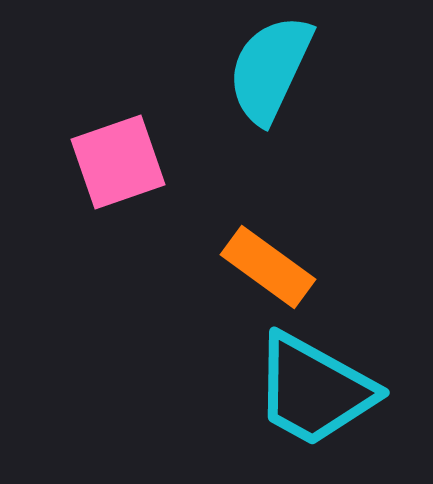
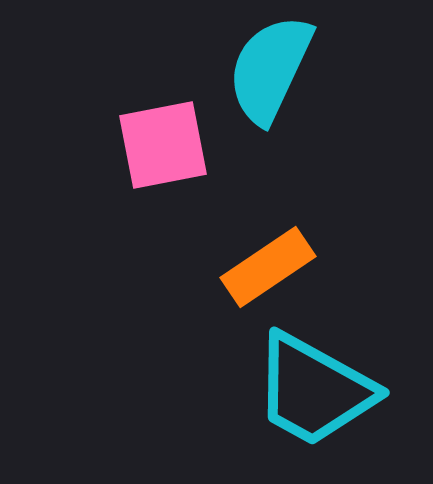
pink square: moved 45 px right, 17 px up; rotated 8 degrees clockwise
orange rectangle: rotated 70 degrees counterclockwise
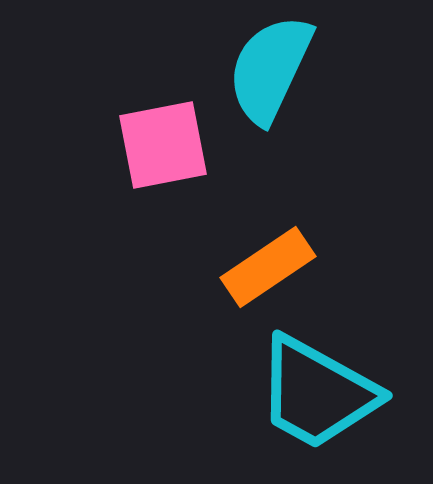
cyan trapezoid: moved 3 px right, 3 px down
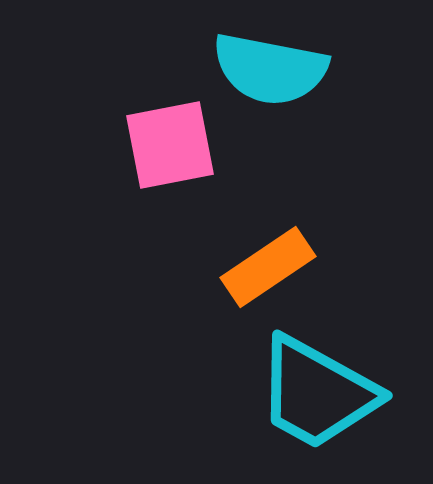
cyan semicircle: rotated 104 degrees counterclockwise
pink square: moved 7 px right
